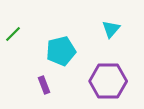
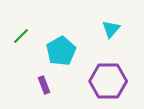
green line: moved 8 px right, 2 px down
cyan pentagon: rotated 16 degrees counterclockwise
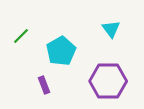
cyan triangle: rotated 18 degrees counterclockwise
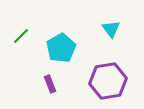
cyan pentagon: moved 3 px up
purple hexagon: rotated 9 degrees counterclockwise
purple rectangle: moved 6 px right, 1 px up
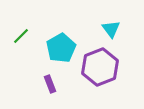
purple hexagon: moved 8 px left, 14 px up; rotated 12 degrees counterclockwise
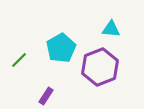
cyan triangle: rotated 48 degrees counterclockwise
green line: moved 2 px left, 24 px down
purple rectangle: moved 4 px left, 12 px down; rotated 54 degrees clockwise
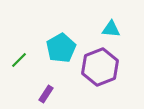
purple rectangle: moved 2 px up
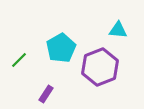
cyan triangle: moved 7 px right, 1 px down
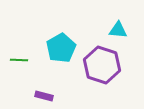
green line: rotated 48 degrees clockwise
purple hexagon: moved 2 px right, 2 px up; rotated 21 degrees counterclockwise
purple rectangle: moved 2 px left, 2 px down; rotated 72 degrees clockwise
